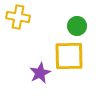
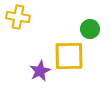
green circle: moved 13 px right, 3 px down
purple star: moved 2 px up
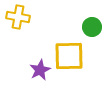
green circle: moved 2 px right, 2 px up
purple star: moved 1 px up
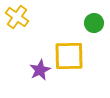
yellow cross: moved 1 px left; rotated 25 degrees clockwise
green circle: moved 2 px right, 4 px up
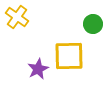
green circle: moved 1 px left, 1 px down
purple star: moved 2 px left, 1 px up
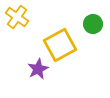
yellow square: moved 9 px left, 11 px up; rotated 28 degrees counterclockwise
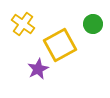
yellow cross: moved 6 px right, 7 px down
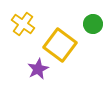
yellow square: rotated 24 degrees counterclockwise
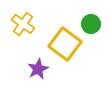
green circle: moved 2 px left
yellow square: moved 5 px right, 1 px up
